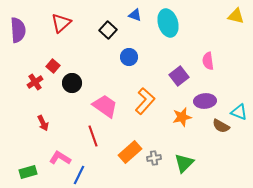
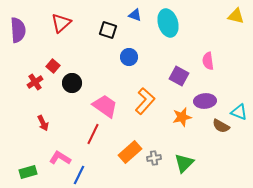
black square: rotated 24 degrees counterclockwise
purple square: rotated 24 degrees counterclockwise
red line: moved 2 px up; rotated 45 degrees clockwise
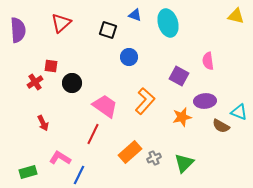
red square: moved 2 px left; rotated 32 degrees counterclockwise
gray cross: rotated 16 degrees counterclockwise
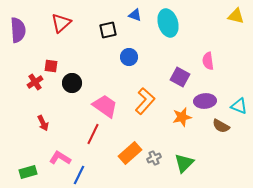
black square: rotated 30 degrees counterclockwise
purple square: moved 1 px right, 1 px down
cyan triangle: moved 6 px up
orange rectangle: moved 1 px down
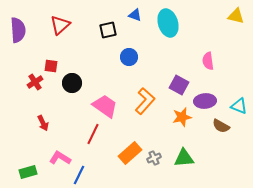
red triangle: moved 1 px left, 2 px down
purple square: moved 1 px left, 8 px down
green triangle: moved 5 px up; rotated 40 degrees clockwise
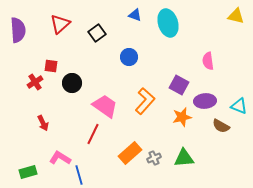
red triangle: moved 1 px up
black square: moved 11 px left, 3 px down; rotated 24 degrees counterclockwise
blue line: rotated 42 degrees counterclockwise
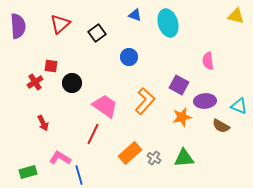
purple semicircle: moved 4 px up
gray cross: rotated 32 degrees counterclockwise
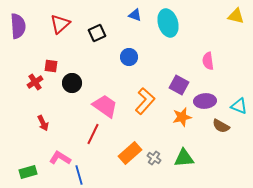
black square: rotated 12 degrees clockwise
